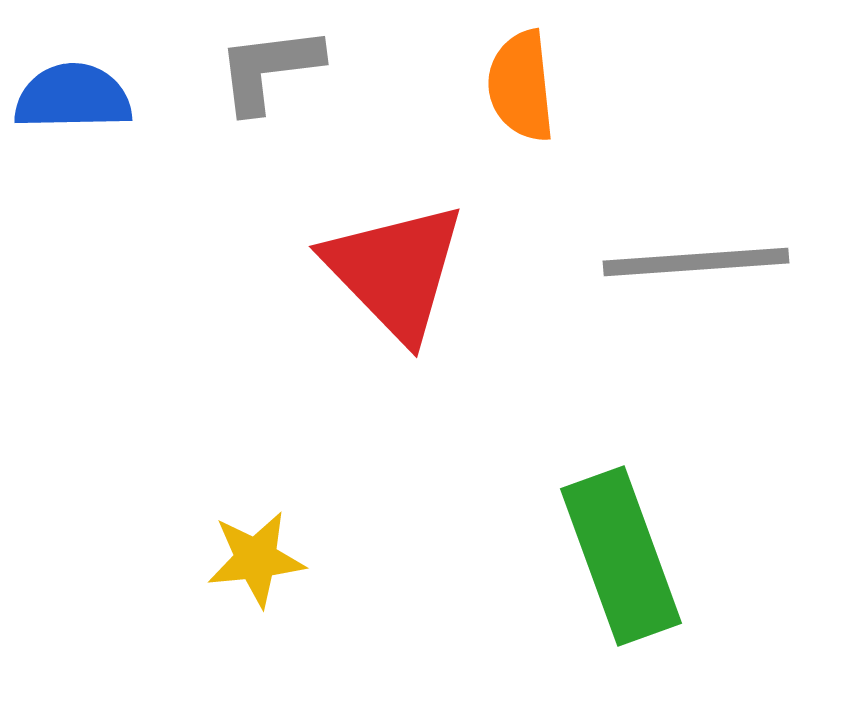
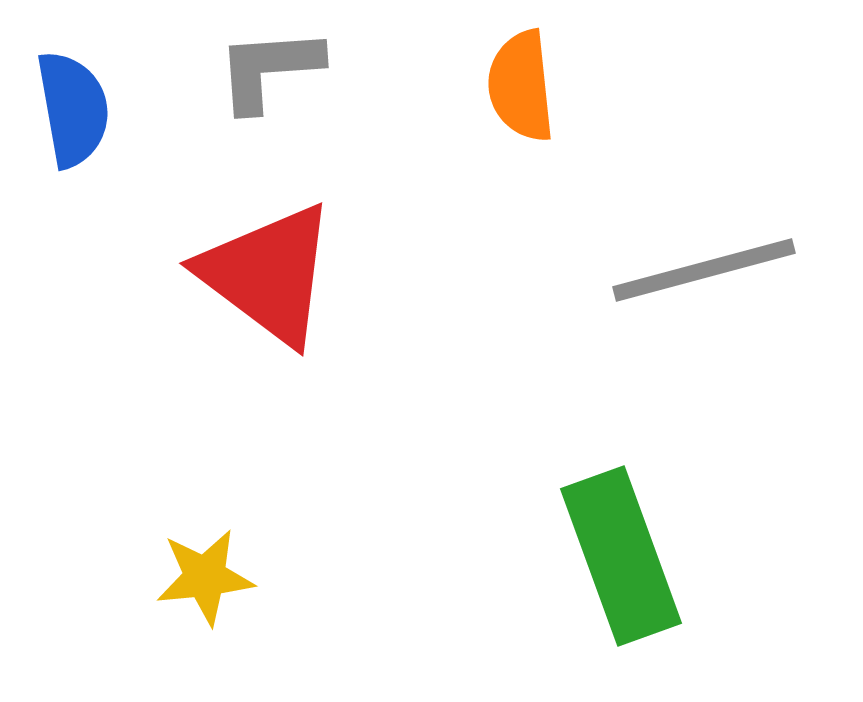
gray L-shape: rotated 3 degrees clockwise
blue semicircle: moved 12 px down; rotated 81 degrees clockwise
gray line: moved 8 px right, 8 px down; rotated 11 degrees counterclockwise
red triangle: moved 127 px left, 3 px down; rotated 9 degrees counterclockwise
yellow star: moved 51 px left, 18 px down
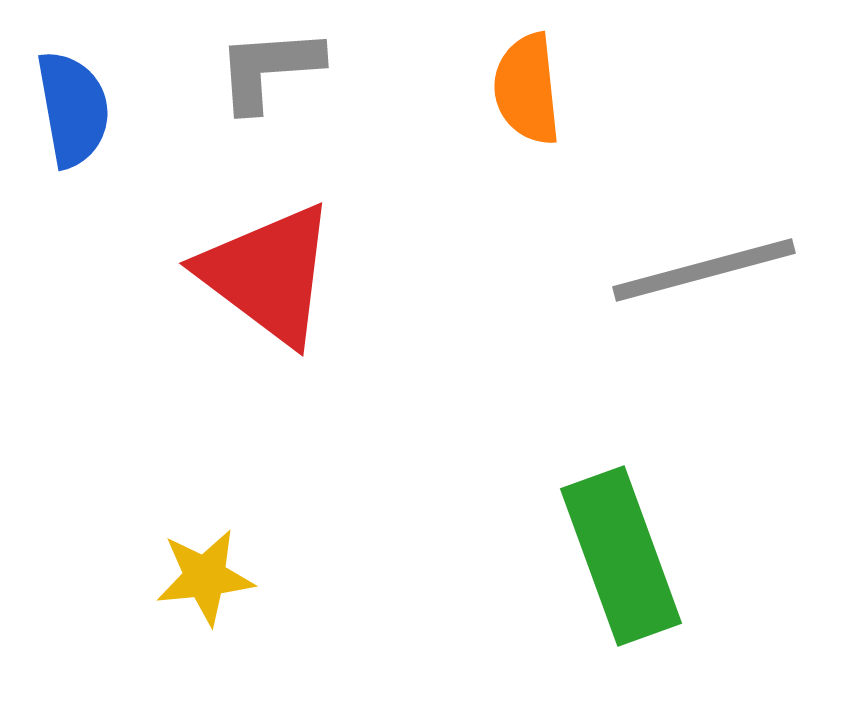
orange semicircle: moved 6 px right, 3 px down
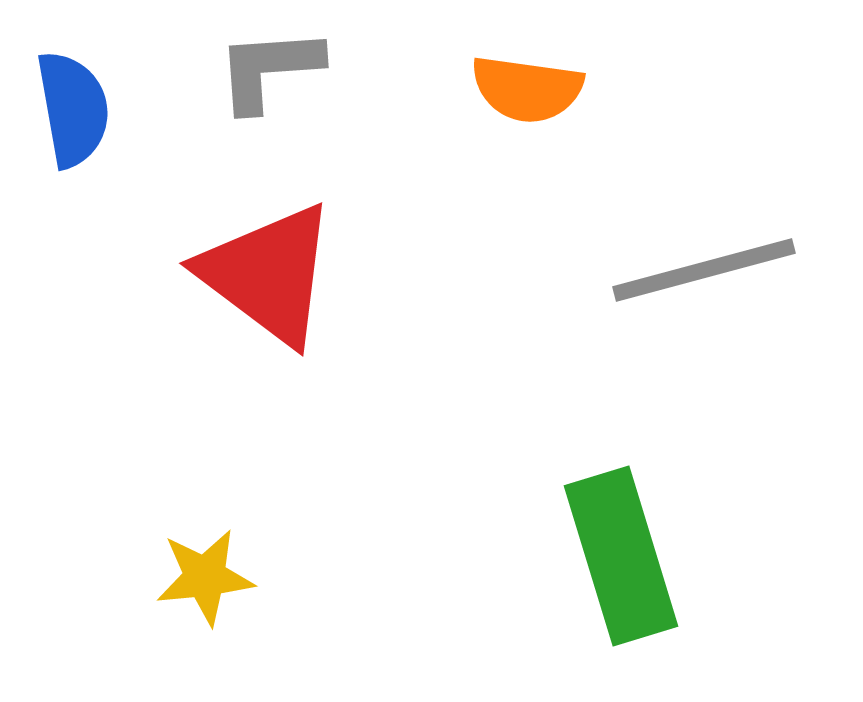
orange semicircle: rotated 76 degrees counterclockwise
green rectangle: rotated 3 degrees clockwise
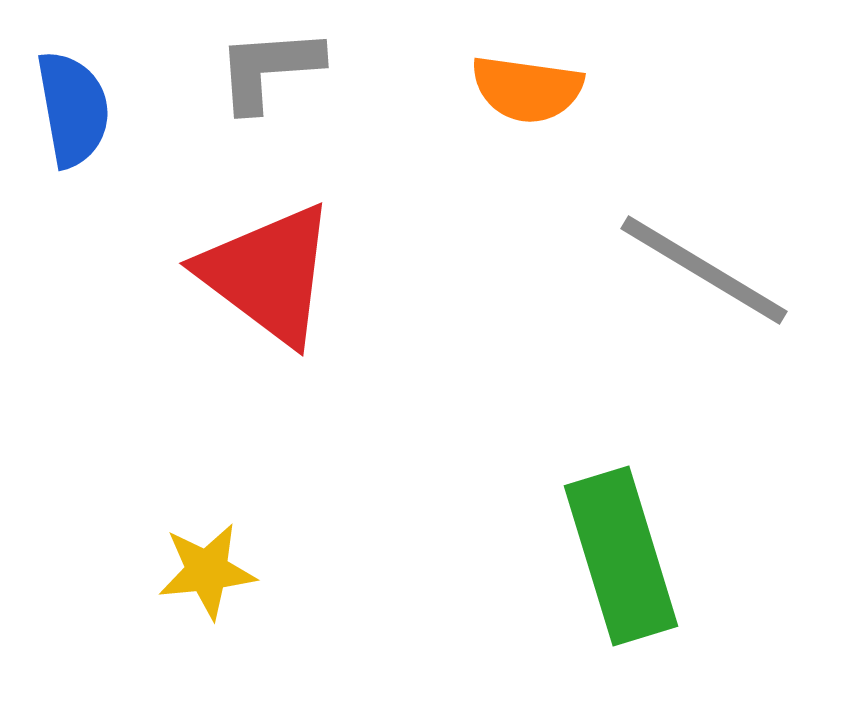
gray line: rotated 46 degrees clockwise
yellow star: moved 2 px right, 6 px up
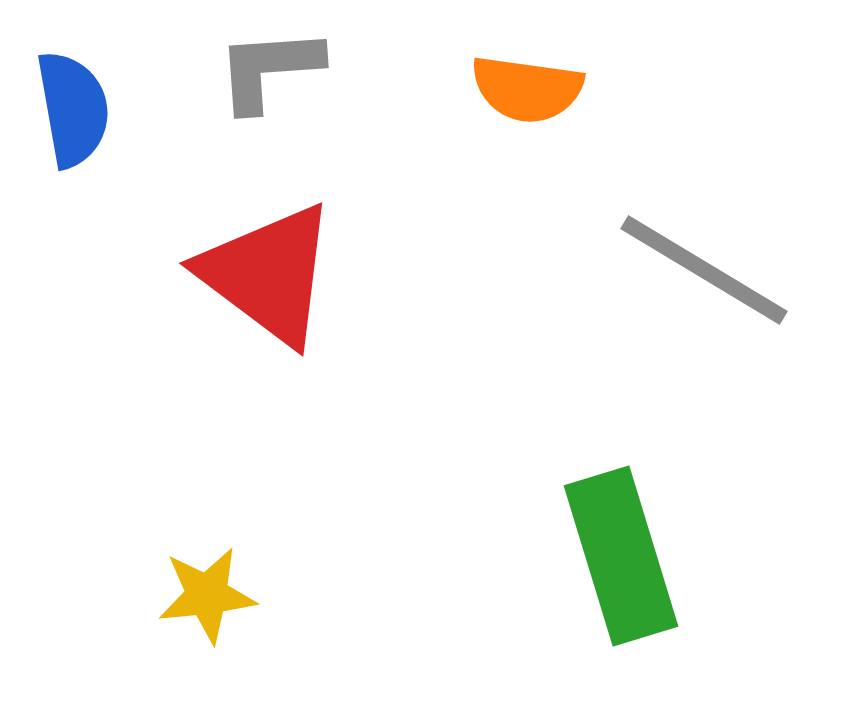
yellow star: moved 24 px down
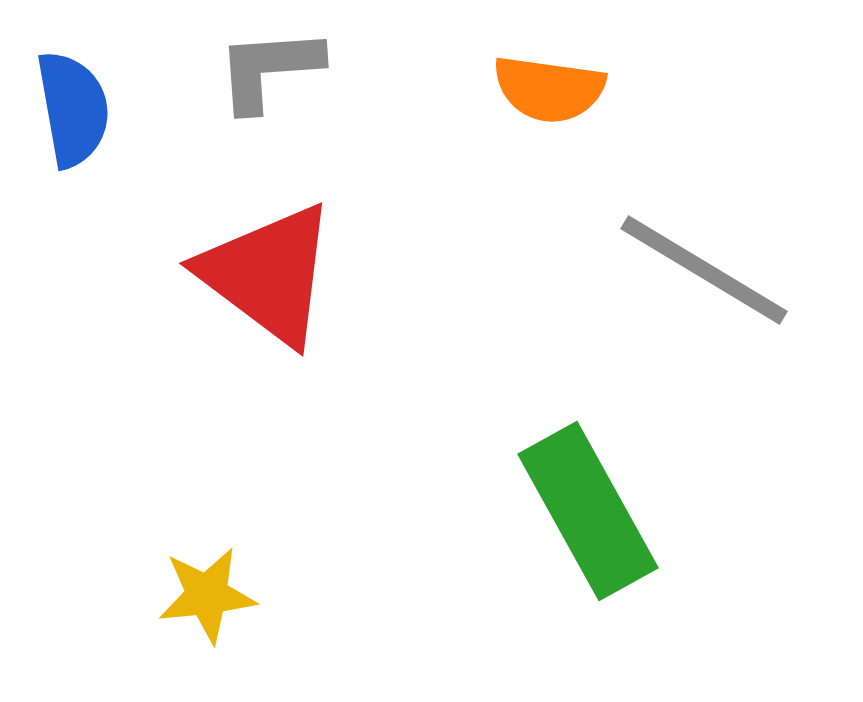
orange semicircle: moved 22 px right
green rectangle: moved 33 px left, 45 px up; rotated 12 degrees counterclockwise
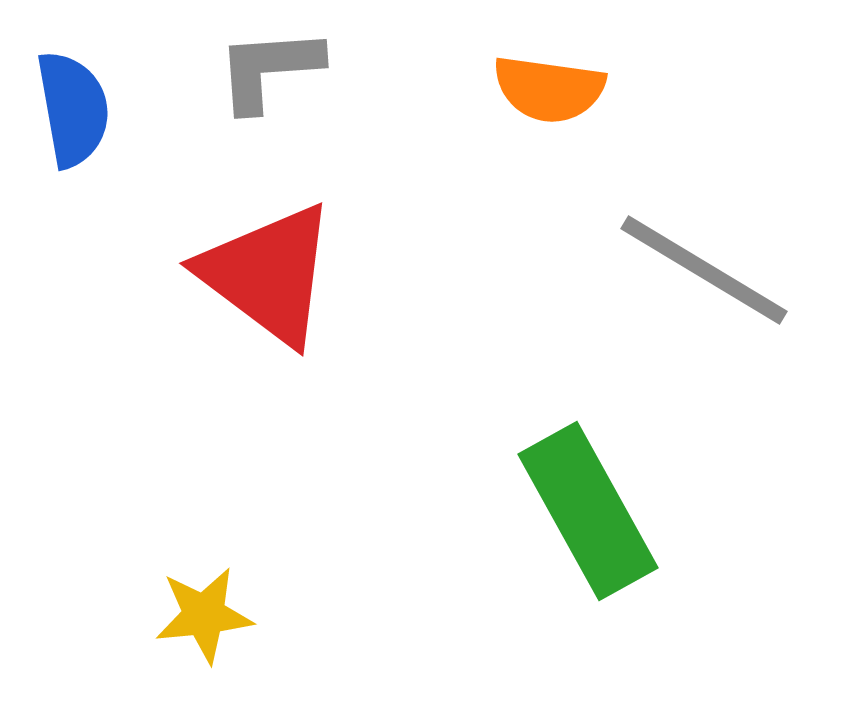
yellow star: moved 3 px left, 20 px down
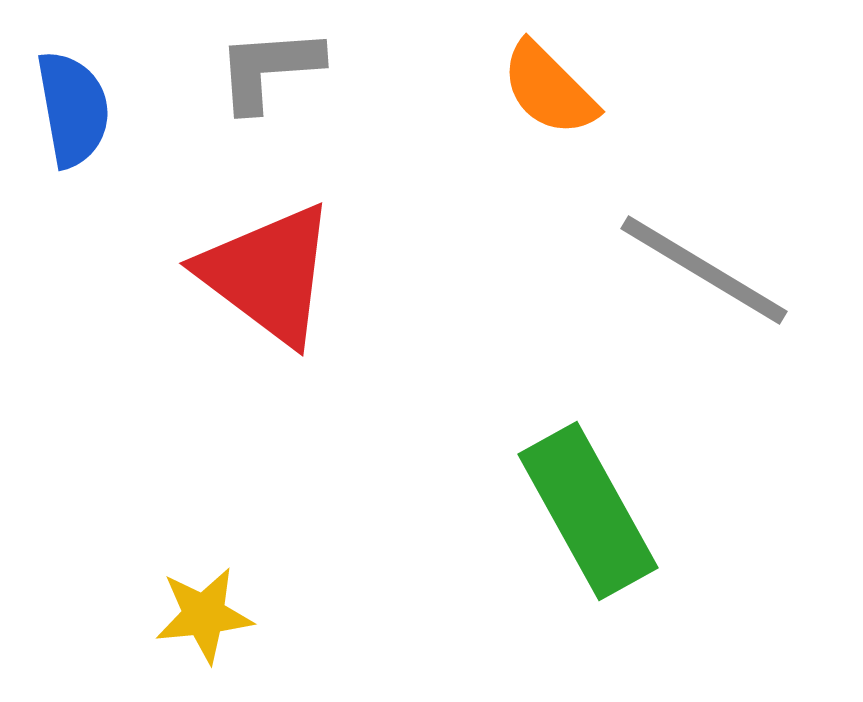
orange semicircle: rotated 37 degrees clockwise
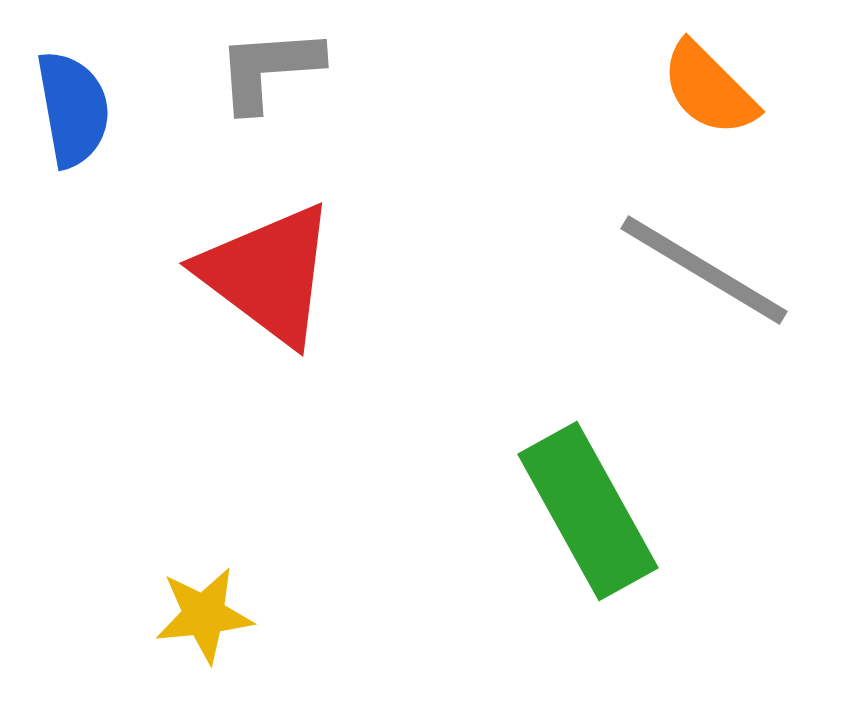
orange semicircle: moved 160 px right
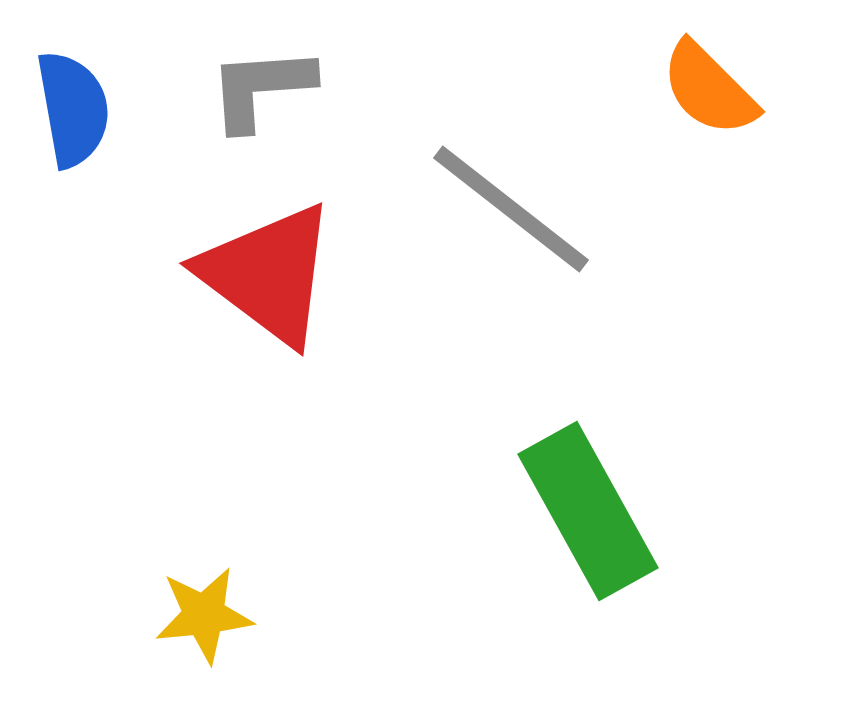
gray L-shape: moved 8 px left, 19 px down
gray line: moved 193 px left, 61 px up; rotated 7 degrees clockwise
